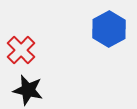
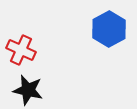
red cross: rotated 20 degrees counterclockwise
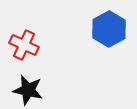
red cross: moved 3 px right, 5 px up
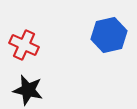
blue hexagon: moved 6 px down; rotated 16 degrees clockwise
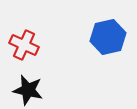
blue hexagon: moved 1 px left, 2 px down
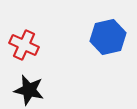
black star: moved 1 px right
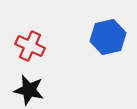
red cross: moved 6 px right, 1 px down
